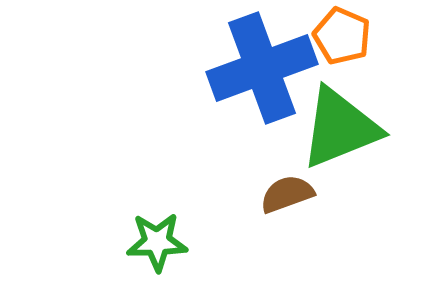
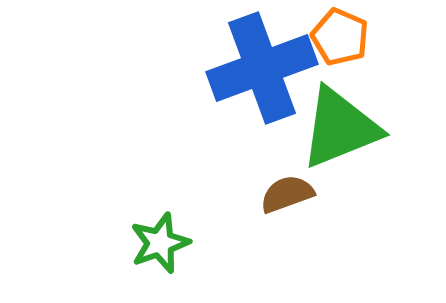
orange pentagon: moved 2 px left, 1 px down
green star: moved 3 px right, 1 px down; rotated 18 degrees counterclockwise
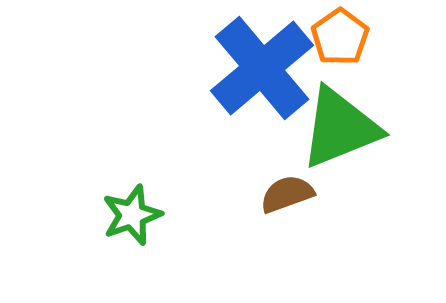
orange pentagon: rotated 14 degrees clockwise
blue cross: rotated 20 degrees counterclockwise
green star: moved 28 px left, 28 px up
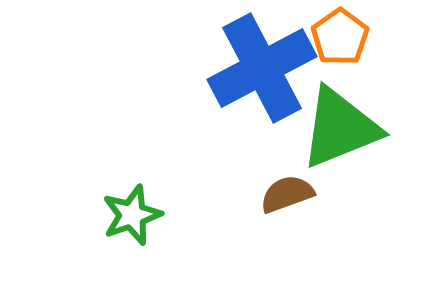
blue cross: rotated 12 degrees clockwise
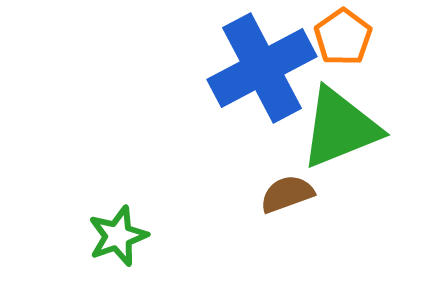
orange pentagon: moved 3 px right
green star: moved 14 px left, 21 px down
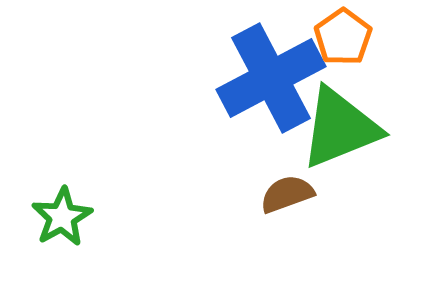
blue cross: moved 9 px right, 10 px down
green star: moved 56 px left, 19 px up; rotated 10 degrees counterclockwise
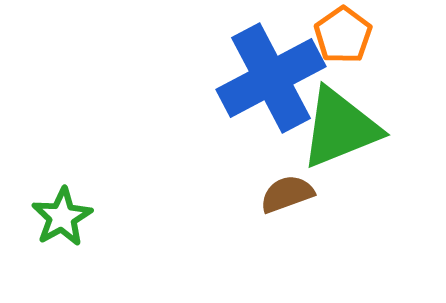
orange pentagon: moved 2 px up
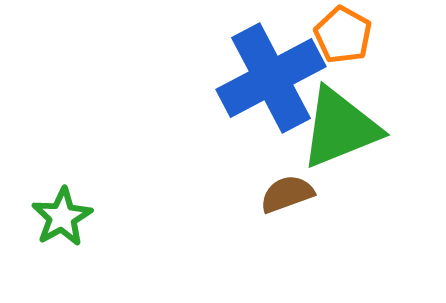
orange pentagon: rotated 8 degrees counterclockwise
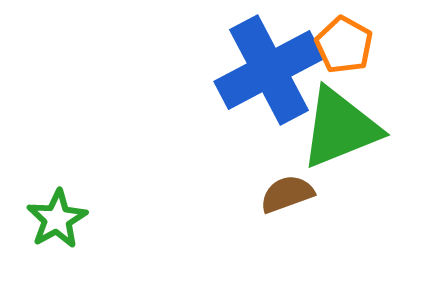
orange pentagon: moved 1 px right, 10 px down
blue cross: moved 2 px left, 8 px up
green star: moved 5 px left, 2 px down
